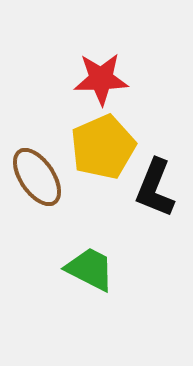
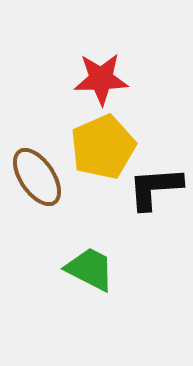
black L-shape: rotated 64 degrees clockwise
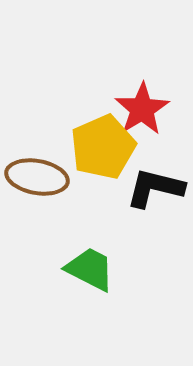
red star: moved 41 px right, 30 px down; rotated 30 degrees counterclockwise
brown ellipse: rotated 46 degrees counterclockwise
black L-shape: rotated 18 degrees clockwise
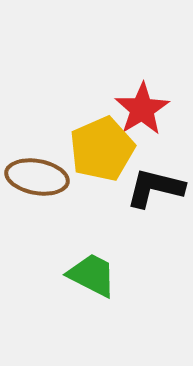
yellow pentagon: moved 1 px left, 2 px down
green trapezoid: moved 2 px right, 6 px down
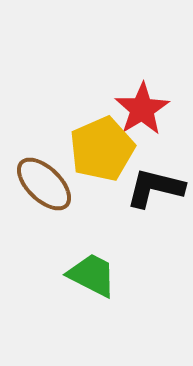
brown ellipse: moved 7 px right, 7 px down; rotated 34 degrees clockwise
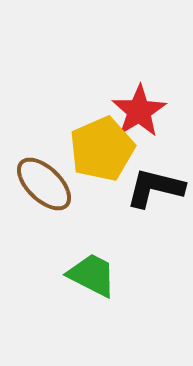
red star: moved 3 px left, 2 px down
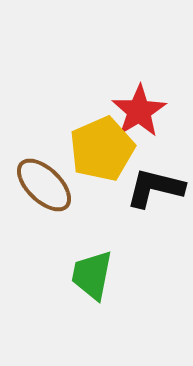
brown ellipse: moved 1 px down
green trapezoid: rotated 106 degrees counterclockwise
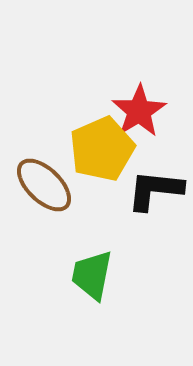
black L-shape: moved 2 px down; rotated 8 degrees counterclockwise
